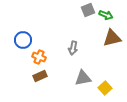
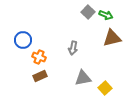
gray square: moved 2 px down; rotated 24 degrees counterclockwise
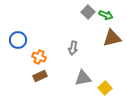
blue circle: moved 5 px left
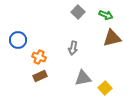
gray square: moved 10 px left
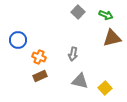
gray arrow: moved 6 px down
gray triangle: moved 3 px left, 3 px down; rotated 24 degrees clockwise
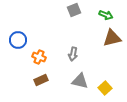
gray square: moved 4 px left, 2 px up; rotated 24 degrees clockwise
brown rectangle: moved 1 px right, 4 px down
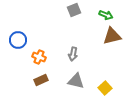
brown triangle: moved 2 px up
gray triangle: moved 4 px left
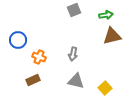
green arrow: rotated 32 degrees counterclockwise
brown rectangle: moved 8 px left
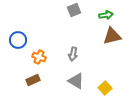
gray triangle: rotated 18 degrees clockwise
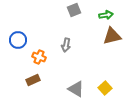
gray arrow: moved 7 px left, 9 px up
gray triangle: moved 8 px down
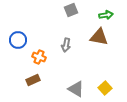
gray square: moved 3 px left
brown triangle: moved 13 px left, 1 px down; rotated 24 degrees clockwise
